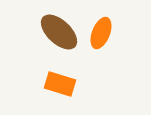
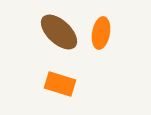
orange ellipse: rotated 12 degrees counterclockwise
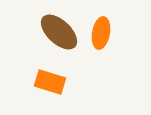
orange rectangle: moved 10 px left, 2 px up
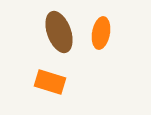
brown ellipse: rotated 27 degrees clockwise
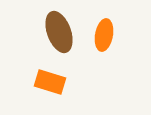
orange ellipse: moved 3 px right, 2 px down
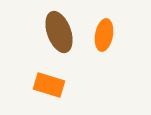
orange rectangle: moved 1 px left, 3 px down
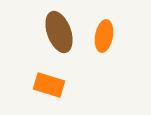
orange ellipse: moved 1 px down
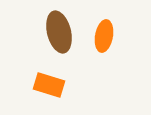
brown ellipse: rotated 6 degrees clockwise
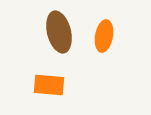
orange rectangle: rotated 12 degrees counterclockwise
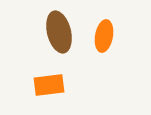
orange rectangle: rotated 12 degrees counterclockwise
